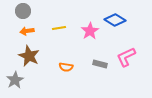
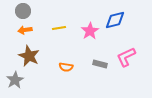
blue diamond: rotated 45 degrees counterclockwise
orange arrow: moved 2 px left, 1 px up
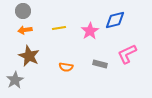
pink L-shape: moved 1 px right, 3 px up
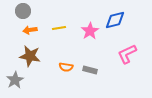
orange arrow: moved 5 px right
brown star: moved 1 px right; rotated 15 degrees counterclockwise
gray rectangle: moved 10 px left, 6 px down
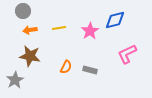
orange semicircle: rotated 72 degrees counterclockwise
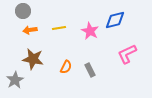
pink star: rotated 12 degrees counterclockwise
brown star: moved 3 px right, 3 px down
gray rectangle: rotated 48 degrees clockwise
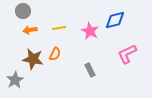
orange semicircle: moved 11 px left, 13 px up
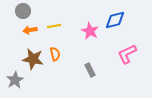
yellow line: moved 5 px left, 2 px up
orange semicircle: rotated 40 degrees counterclockwise
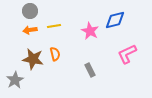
gray circle: moved 7 px right
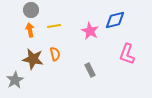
gray circle: moved 1 px right, 1 px up
orange arrow: rotated 88 degrees clockwise
pink L-shape: rotated 45 degrees counterclockwise
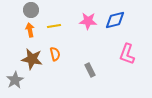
pink star: moved 2 px left, 10 px up; rotated 24 degrees counterclockwise
brown star: moved 1 px left
